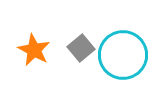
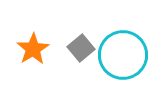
orange star: moved 1 px left, 1 px up; rotated 12 degrees clockwise
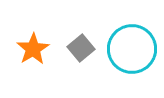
cyan circle: moved 9 px right, 6 px up
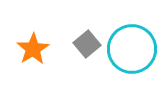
gray square: moved 6 px right, 4 px up
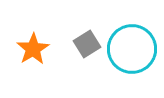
gray square: rotated 8 degrees clockwise
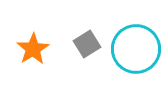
cyan circle: moved 4 px right
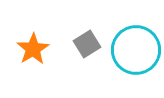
cyan circle: moved 1 px down
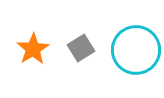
gray square: moved 6 px left, 4 px down
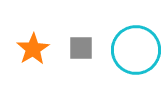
gray square: rotated 32 degrees clockwise
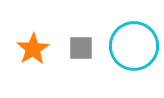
cyan circle: moved 2 px left, 4 px up
